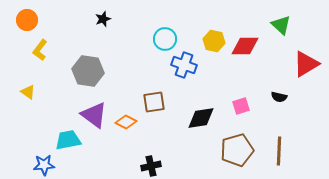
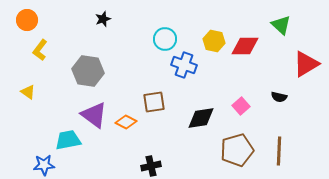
pink square: rotated 24 degrees counterclockwise
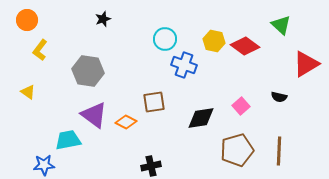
red diamond: rotated 36 degrees clockwise
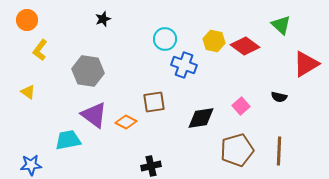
blue star: moved 13 px left
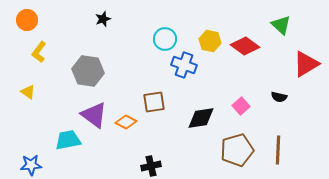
yellow hexagon: moved 4 px left
yellow L-shape: moved 1 px left, 2 px down
brown line: moved 1 px left, 1 px up
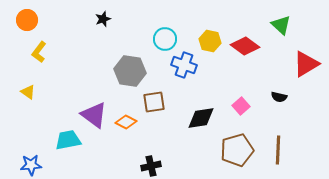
gray hexagon: moved 42 px right
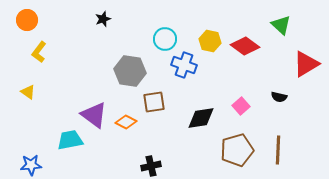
cyan trapezoid: moved 2 px right
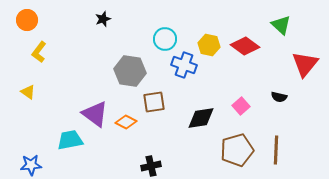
yellow hexagon: moved 1 px left, 4 px down
red triangle: moved 1 px left; rotated 20 degrees counterclockwise
purple triangle: moved 1 px right, 1 px up
brown line: moved 2 px left
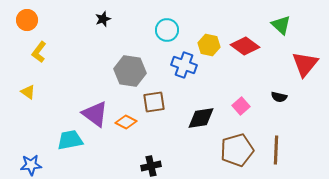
cyan circle: moved 2 px right, 9 px up
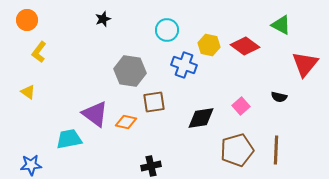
green triangle: rotated 15 degrees counterclockwise
orange diamond: rotated 15 degrees counterclockwise
cyan trapezoid: moved 1 px left, 1 px up
